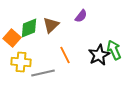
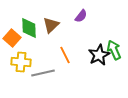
green diamond: rotated 70 degrees counterclockwise
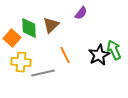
purple semicircle: moved 3 px up
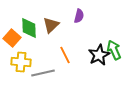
purple semicircle: moved 2 px left, 3 px down; rotated 24 degrees counterclockwise
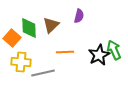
orange line: moved 3 px up; rotated 66 degrees counterclockwise
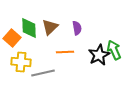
purple semicircle: moved 2 px left, 12 px down; rotated 24 degrees counterclockwise
brown triangle: moved 1 px left, 2 px down
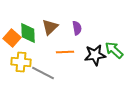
green diamond: moved 1 px left, 5 px down
green arrow: rotated 24 degrees counterclockwise
black star: moved 4 px left; rotated 20 degrees clockwise
gray line: rotated 40 degrees clockwise
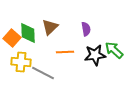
purple semicircle: moved 9 px right, 1 px down
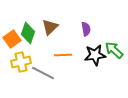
green diamond: rotated 20 degrees clockwise
orange square: moved 1 px down; rotated 12 degrees clockwise
orange line: moved 2 px left, 3 px down
yellow cross: rotated 18 degrees counterclockwise
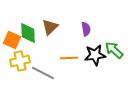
green diamond: rotated 20 degrees counterclockwise
orange square: moved 1 px down; rotated 30 degrees counterclockwise
orange line: moved 6 px right, 3 px down
yellow cross: moved 1 px left, 1 px up
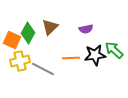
purple semicircle: rotated 88 degrees clockwise
green diamond: rotated 30 degrees clockwise
orange line: moved 2 px right
gray line: moved 4 px up
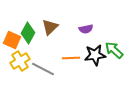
yellow cross: rotated 18 degrees counterclockwise
